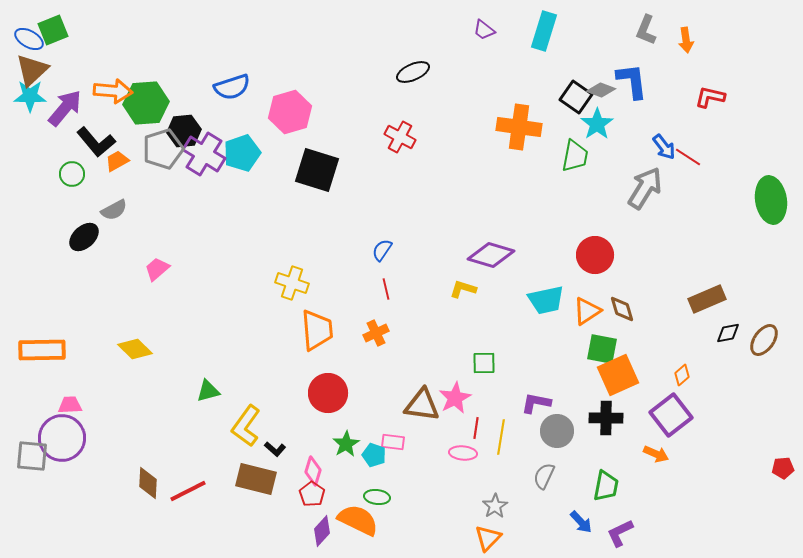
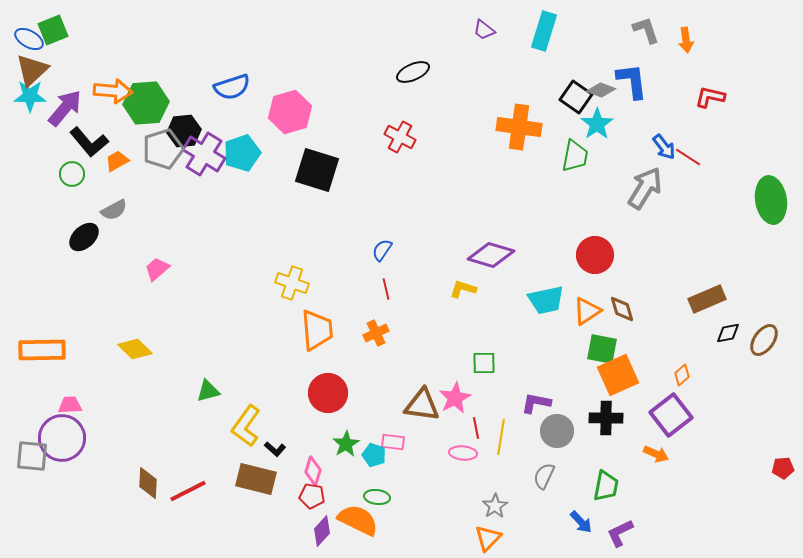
gray L-shape at (646, 30): rotated 140 degrees clockwise
black L-shape at (96, 142): moved 7 px left
red line at (476, 428): rotated 20 degrees counterclockwise
red pentagon at (312, 494): moved 2 px down; rotated 25 degrees counterclockwise
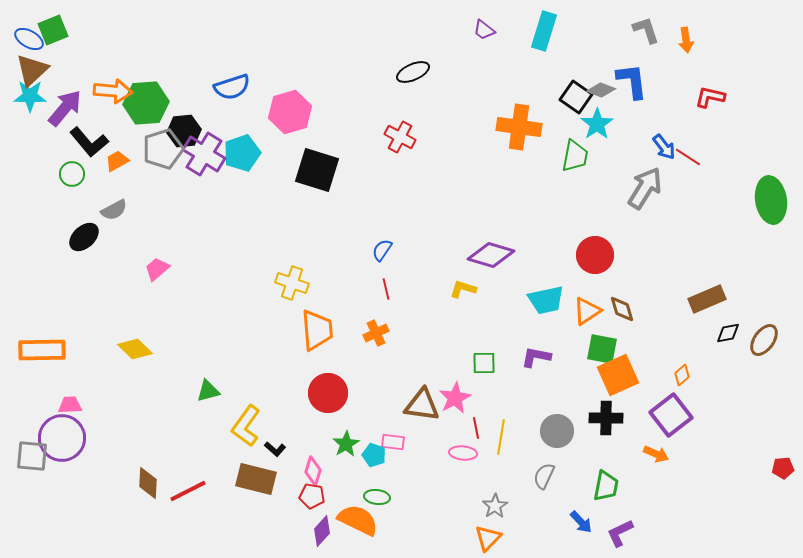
purple L-shape at (536, 403): moved 46 px up
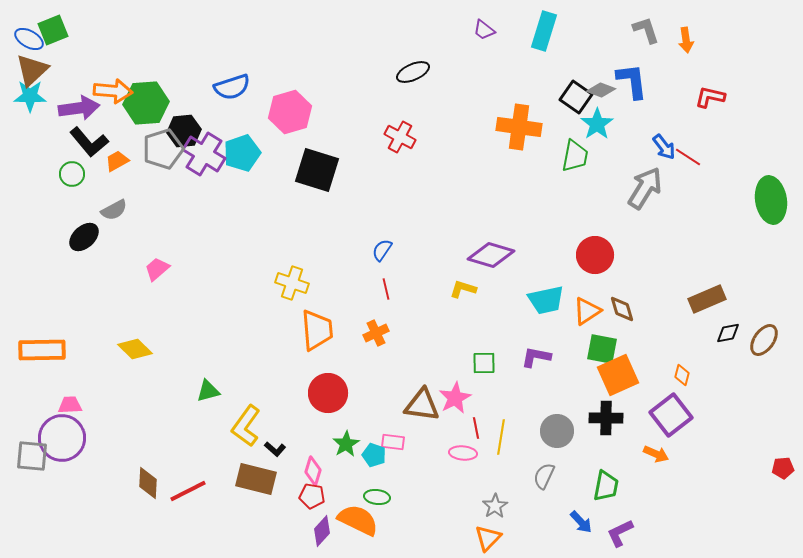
purple arrow at (65, 108): moved 14 px right; rotated 42 degrees clockwise
orange diamond at (682, 375): rotated 35 degrees counterclockwise
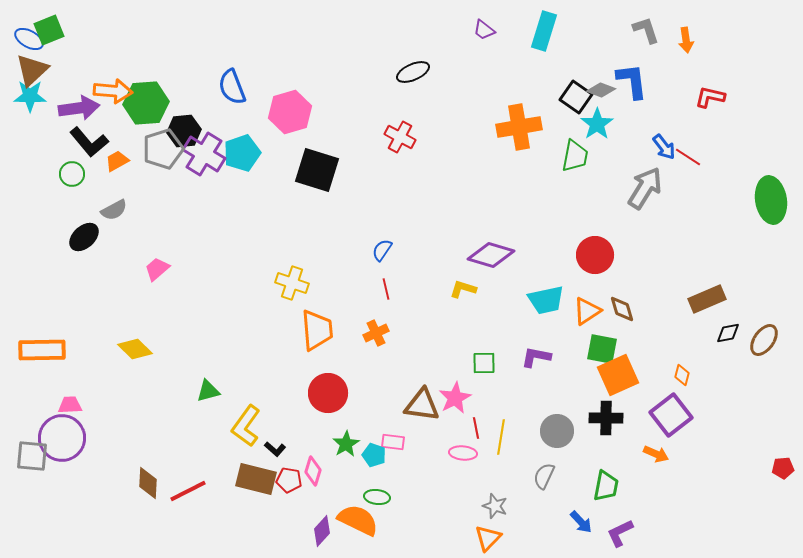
green square at (53, 30): moved 4 px left
blue semicircle at (232, 87): rotated 87 degrees clockwise
orange cross at (519, 127): rotated 18 degrees counterclockwise
red pentagon at (312, 496): moved 23 px left, 16 px up
gray star at (495, 506): rotated 20 degrees counterclockwise
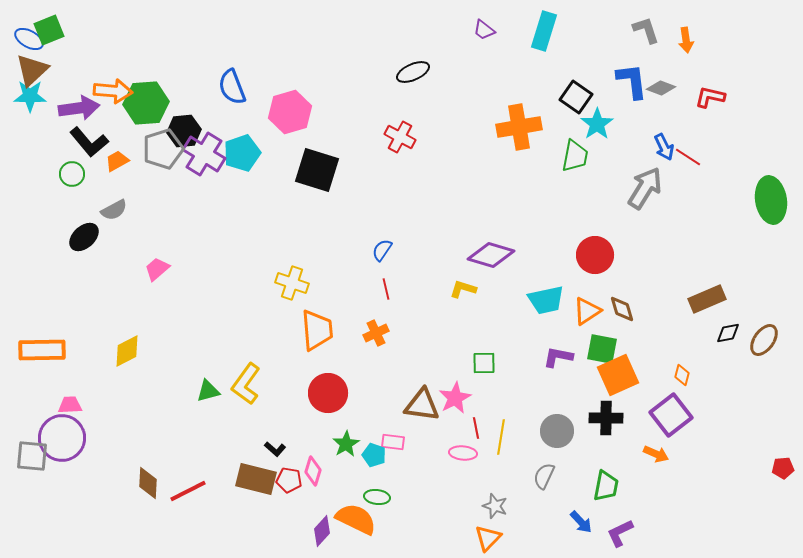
gray diamond at (601, 90): moved 60 px right, 2 px up
blue arrow at (664, 147): rotated 12 degrees clockwise
yellow diamond at (135, 349): moved 8 px left, 2 px down; rotated 72 degrees counterclockwise
purple L-shape at (536, 357): moved 22 px right
yellow L-shape at (246, 426): moved 42 px up
orange semicircle at (358, 520): moved 2 px left, 1 px up
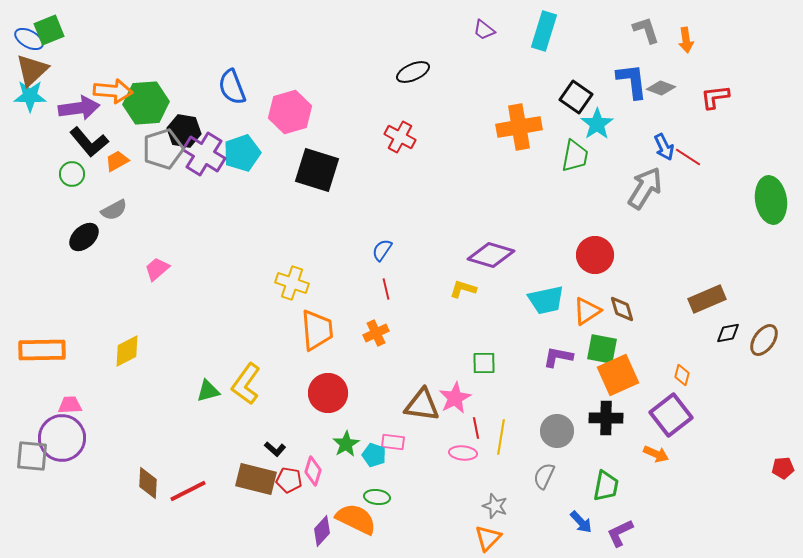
red L-shape at (710, 97): moved 5 px right; rotated 20 degrees counterclockwise
black hexagon at (184, 131): rotated 16 degrees clockwise
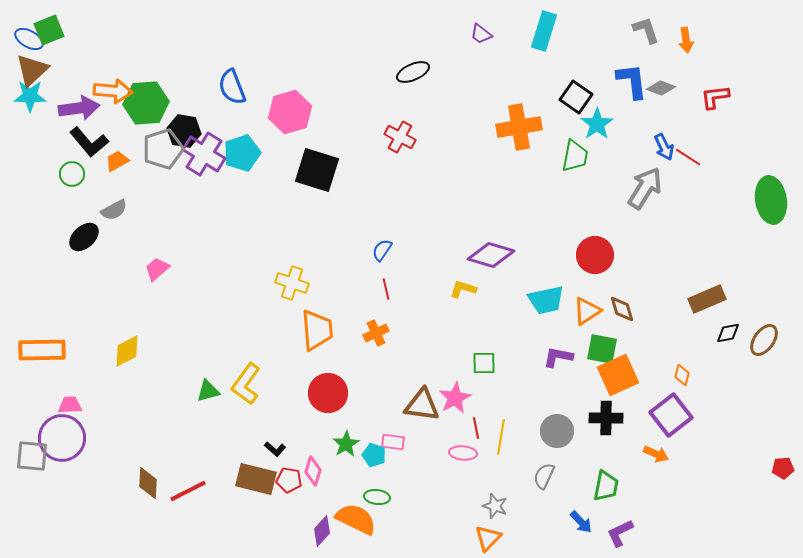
purple trapezoid at (484, 30): moved 3 px left, 4 px down
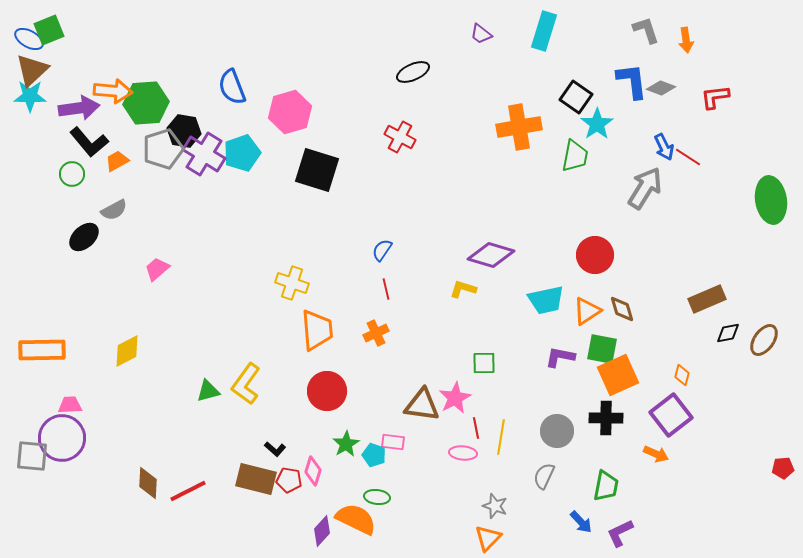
purple L-shape at (558, 357): moved 2 px right
red circle at (328, 393): moved 1 px left, 2 px up
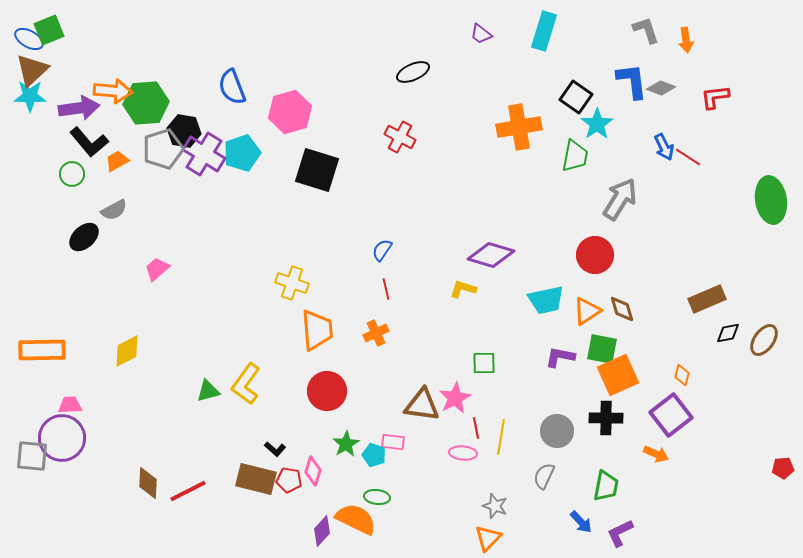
gray arrow at (645, 188): moved 25 px left, 11 px down
